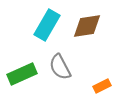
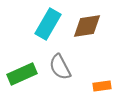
cyan rectangle: moved 1 px right, 1 px up
orange rectangle: rotated 18 degrees clockwise
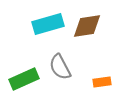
cyan rectangle: rotated 44 degrees clockwise
green rectangle: moved 2 px right, 5 px down
orange rectangle: moved 4 px up
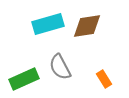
orange rectangle: moved 2 px right, 3 px up; rotated 66 degrees clockwise
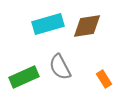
green rectangle: moved 2 px up
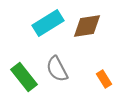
cyan rectangle: moved 1 px up; rotated 16 degrees counterclockwise
gray semicircle: moved 3 px left, 2 px down
green rectangle: rotated 76 degrees clockwise
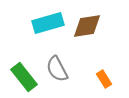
cyan rectangle: rotated 16 degrees clockwise
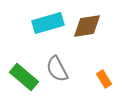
green rectangle: rotated 12 degrees counterclockwise
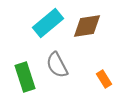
cyan rectangle: rotated 24 degrees counterclockwise
gray semicircle: moved 4 px up
green rectangle: moved 1 px right; rotated 32 degrees clockwise
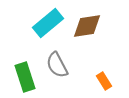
orange rectangle: moved 2 px down
